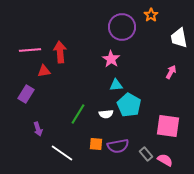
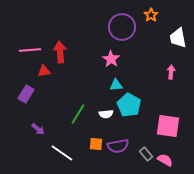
white trapezoid: moved 1 px left
pink arrow: rotated 24 degrees counterclockwise
purple arrow: rotated 32 degrees counterclockwise
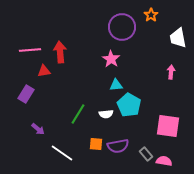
pink semicircle: moved 1 px left, 1 px down; rotated 21 degrees counterclockwise
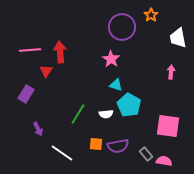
red triangle: moved 2 px right; rotated 48 degrees counterclockwise
cyan triangle: rotated 24 degrees clockwise
purple arrow: rotated 24 degrees clockwise
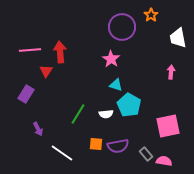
pink square: rotated 20 degrees counterclockwise
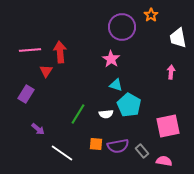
purple arrow: rotated 24 degrees counterclockwise
gray rectangle: moved 4 px left, 3 px up
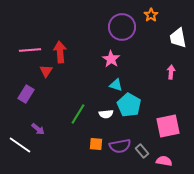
purple semicircle: moved 2 px right
white line: moved 42 px left, 8 px up
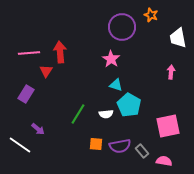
orange star: rotated 16 degrees counterclockwise
pink line: moved 1 px left, 3 px down
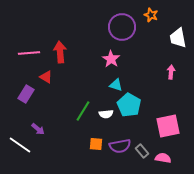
red triangle: moved 6 px down; rotated 32 degrees counterclockwise
green line: moved 5 px right, 3 px up
pink semicircle: moved 1 px left, 3 px up
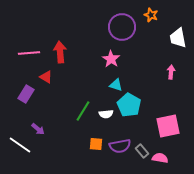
pink semicircle: moved 3 px left
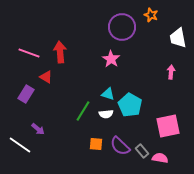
pink line: rotated 25 degrees clockwise
cyan triangle: moved 8 px left, 9 px down
cyan pentagon: moved 1 px right
purple semicircle: rotated 55 degrees clockwise
